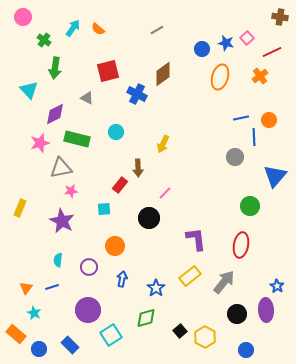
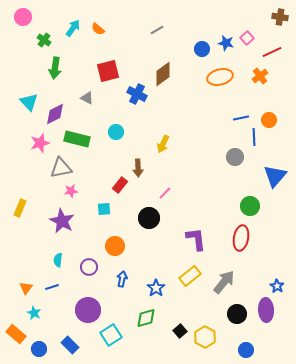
orange ellipse at (220, 77): rotated 60 degrees clockwise
cyan triangle at (29, 90): moved 12 px down
red ellipse at (241, 245): moved 7 px up
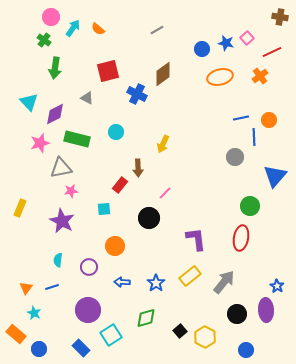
pink circle at (23, 17): moved 28 px right
blue arrow at (122, 279): moved 3 px down; rotated 98 degrees counterclockwise
blue star at (156, 288): moved 5 px up
blue rectangle at (70, 345): moved 11 px right, 3 px down
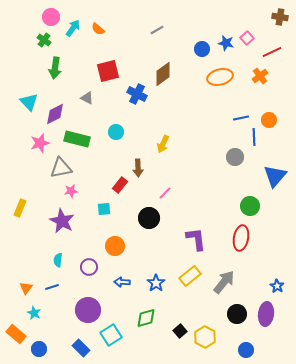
purple ellipse at (266, 310): moved 4 px down; rotated 10 degrees clockwise
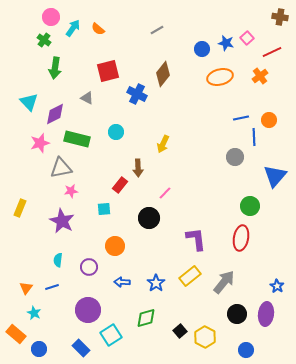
brown diamond at (163, 74): rotated 15 degrees counterclockwise
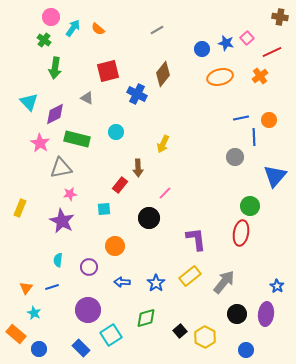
pink star at (40, 143): rotated 24 degrees counterclockwise
pink star at (71, 191): moved 1 px left, 3 px down
red ellipse at (241, 238): moved 5 px up
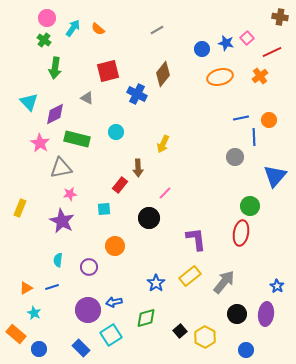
pink circle at (51, 17): moved 4 px left, 1 px down
blue arrow at (122, 282): moved 8 px left, 20 px down; rotated 14 degrees counterclockwise
orange triangle at (26, 288): rotated 24 degrees clockwise
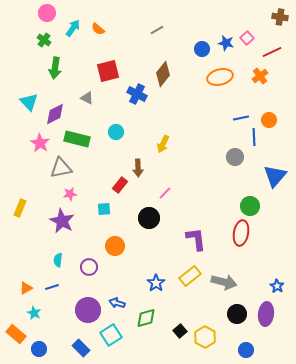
pink circle at (47, 18): moved 5 px up
gray arrow at (224, 282): rotated 65 degrees clockwise
blue arrow at (114, 302): moved 3 px right, 1 px down; rotated 28 degrees clockwise
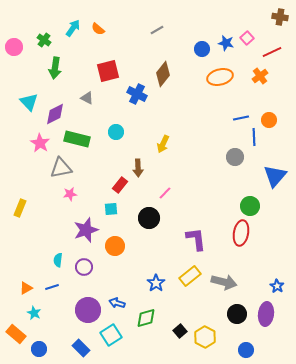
pink circle at (47, 13): moved 33 px left, 34 px down
cyan square at (104, 209): moved 7 px right
purple star at (62, 221): moved 24 px right, 9 px down; rotated 25 degrees clockwise
purple circle at (89, 267): moved 5 px left
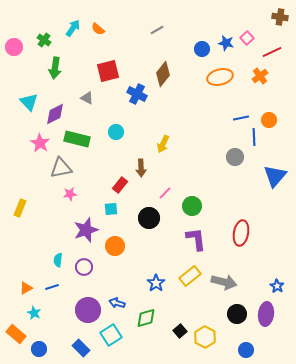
brown arrow at (138, 168): moved 3 px right
green circle at (250, 206): moved 58 px left
